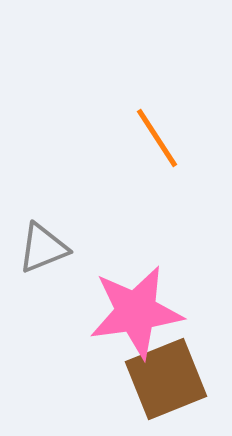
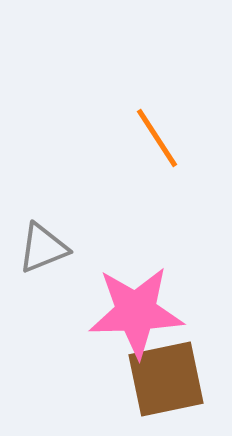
pink star: rotated 6 degrees clockwise
brown square: rotated 10 degrees clockwise
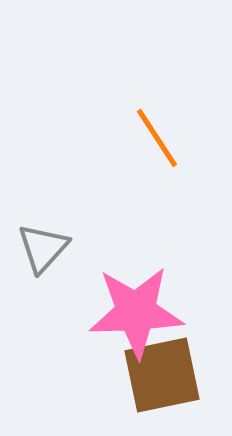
gray triangle: rotated 26 degrees counterclockwise
brown square: moved 4 px left, 4 px up
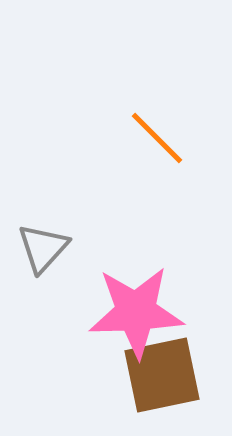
orange line: rotated 12 degrees counterclockwise
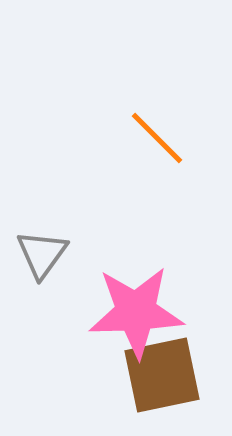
gray triangle: moved 1 px left, 6 px down; rotated 6 degrees counterclockwise
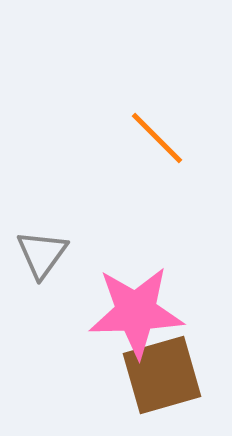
brown square: rotated 4 degrees counterclockwise
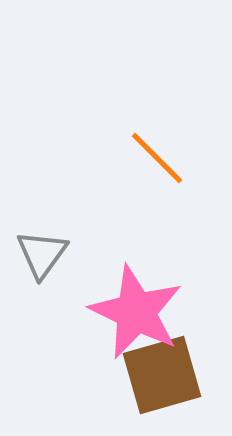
orange line: moved 20 px down
pink star: rotated 28 degrees clockwise
